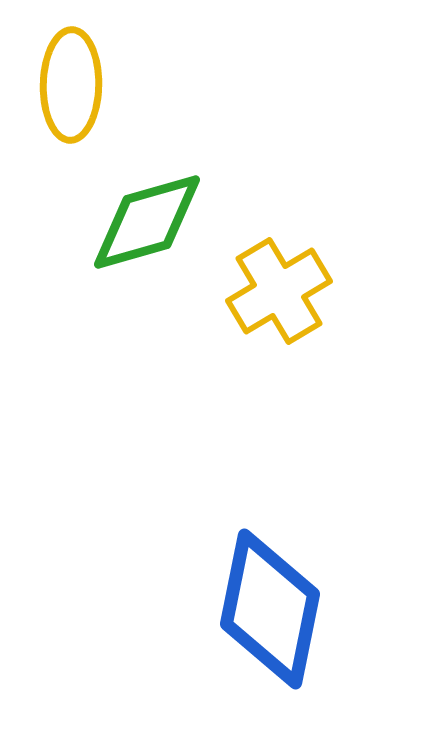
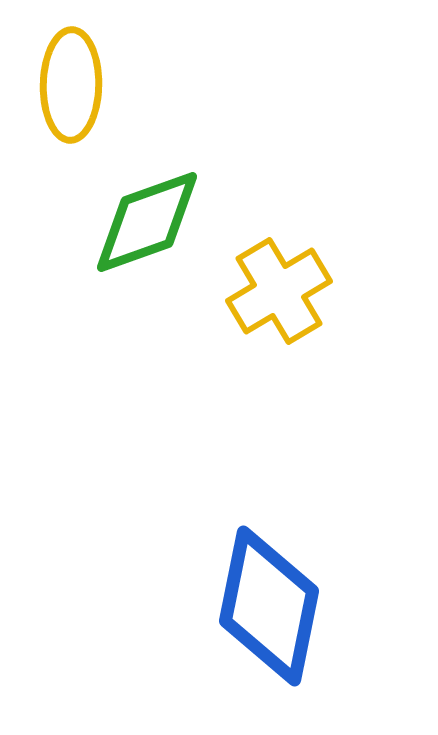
green diamond: rotated 4 degrees counterclockwise
blue diamond: moved 1 px left, 3 px up
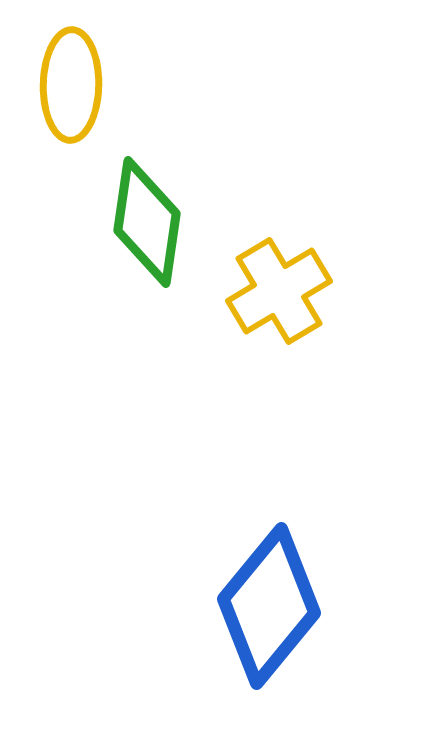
green diamond: rotated 62 degrees counterclockwise
blue diamond: rotated 28 degrees clockwise
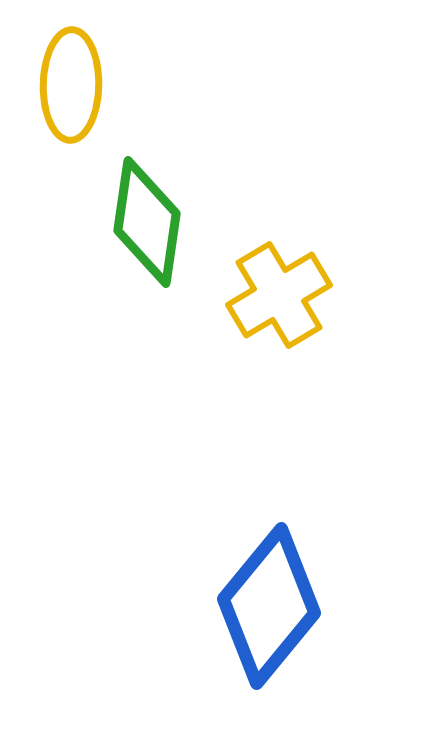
yellow cross: moved 4 px down
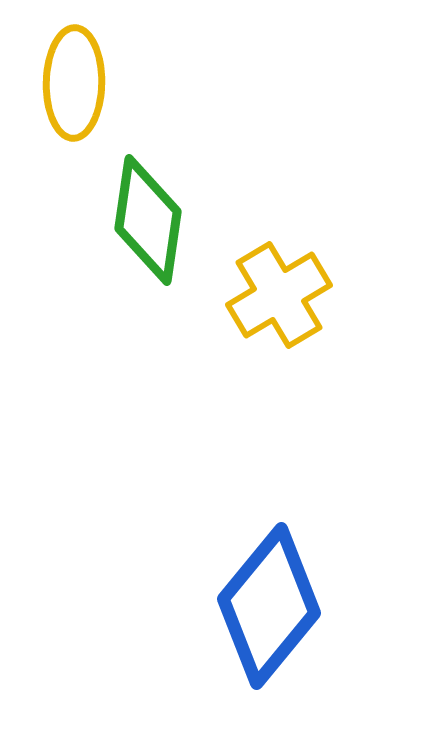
yellow ellipse: moved 3 px right, 2 px up
green diamond: moved 1 px right, 2 px up
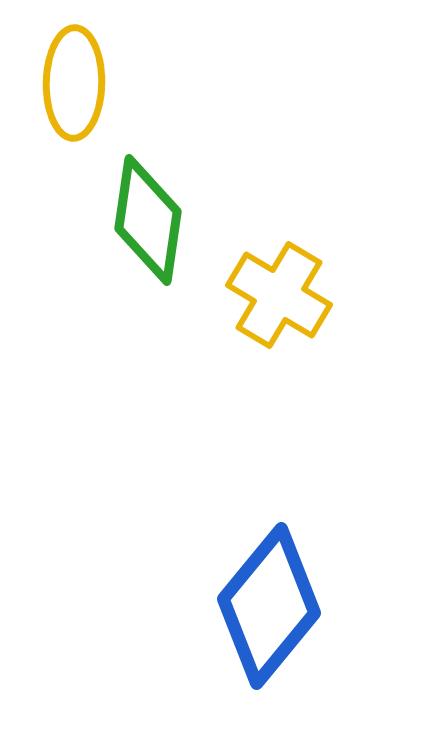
yellow cross: rotated 28 degrees counterclockwise
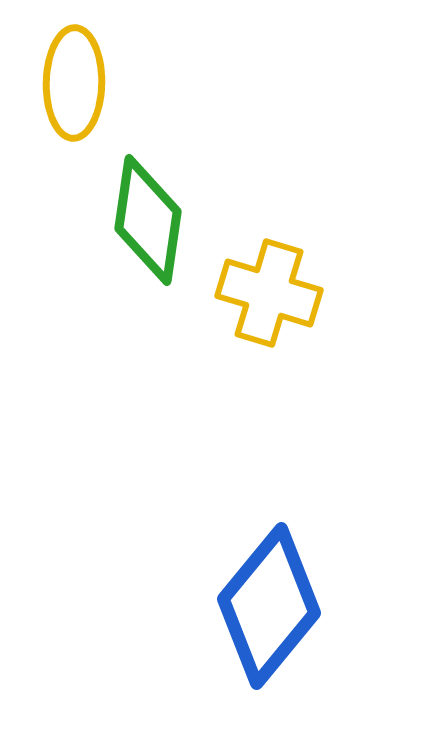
yellow cross: moved 10 px left, 2 px up; rotated 14 degrees counterclockwise
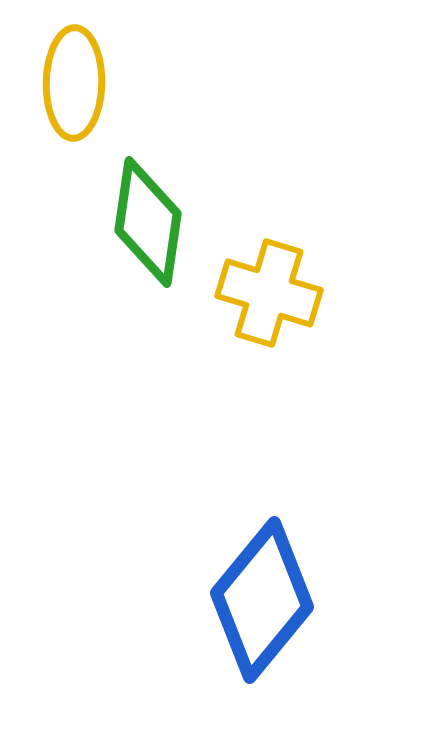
green diamond: moved 2 px down
blue diamond: moved 7 px left, 6 px up
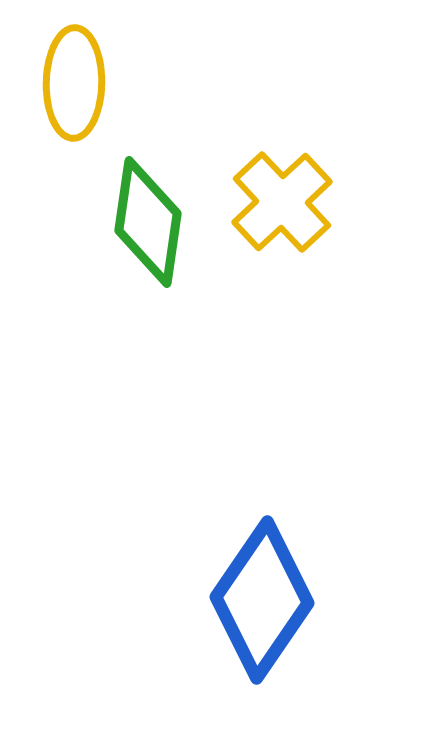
yellow cross: moved 13 px right, 91 px up; rotated 30 degrees clockwise
blue diamond: rotated 5 degrees counterclockwise
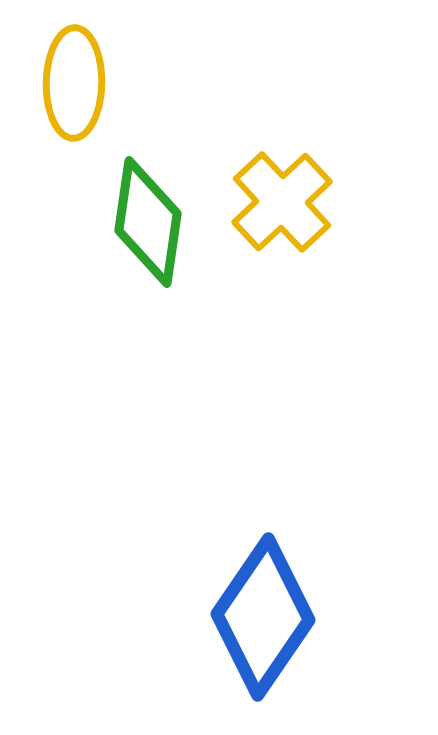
blue diamond: moved 1 px right, 17 px down
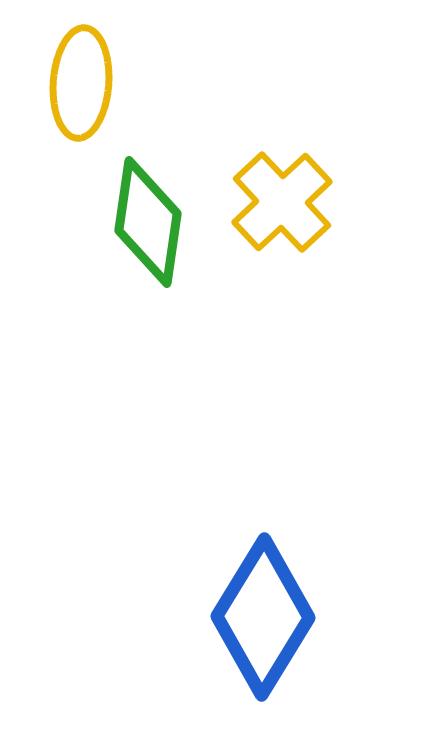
yellow ellipse: moved 7 px right; rotated 3 degrees clockwise
blue diamond: rotated 3 degrees counterclockwise
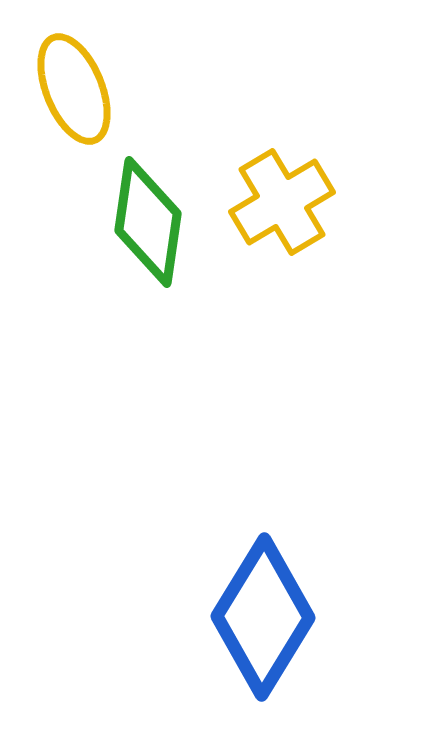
yellow ellipse: moved 7 px left, 6 px down; rotated 26 degrees counterclockwise
yellow cross: rotated 12 degrees clockwise
